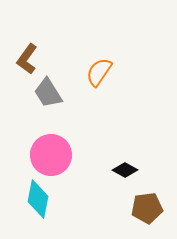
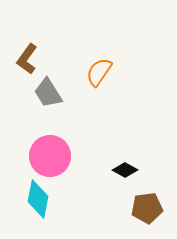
pink circle: moved 1 px left, 1 px down
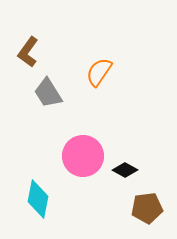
brown L-shape: moved 1 px right, 7 px up
pink circle: moved 33 px right
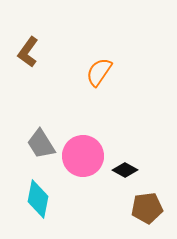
gray trapezoid: moved 7 px left, 51 px down
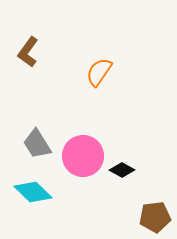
gray trapezoid: moved 4 px left
black diamond: moved 3 px left
cyan diamond: moved 5 px left, 7 px up; rotated 57 degrees counterclockwise
brown pentagon: moved 8 px right, 9 px down
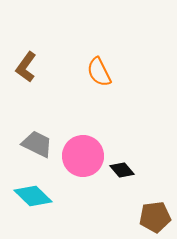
brown L-shape: moved 2 px left, 15 px down
orange semicircle: rotated 60 degrees counterclockwise
gray trapezoid: rotated 148 degrees clockwise
black diamond: rotated 20 degrees clockwise
cyan diamond: moved 4 px down
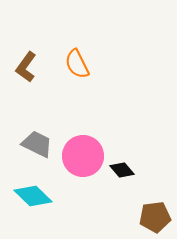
orange semicircle: moved 22 px left, 8 px up
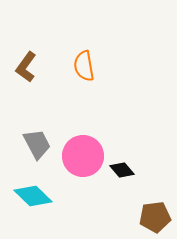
orange semicircle: moved 7 px right, 2 px down; rotated 16 degrees clockwise
gray trapezoid: rotated 36 degrees clockwise
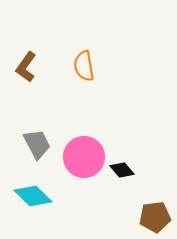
pink circle: moved 1 px right, 1 px down
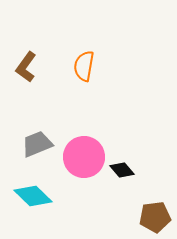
orange semicircle: rotated 20 degrees clockwise
gray trapezoid: rotated 84 degrees counterclockwise
